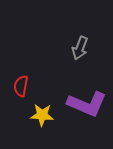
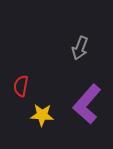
purple L-shape: rotated 108 degrees clockwise
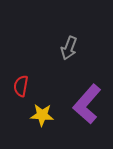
gray arrow: moved 11 px left
